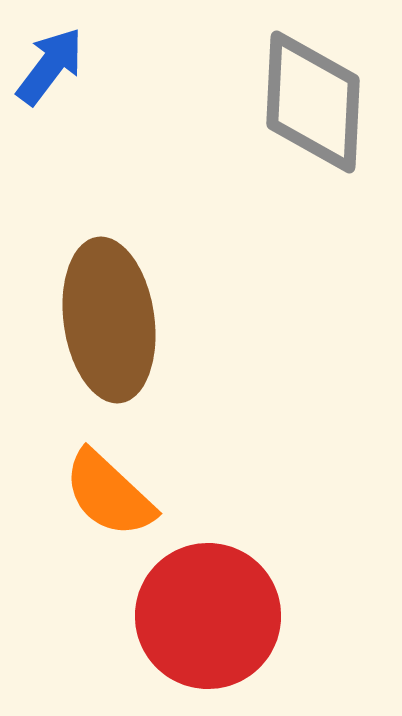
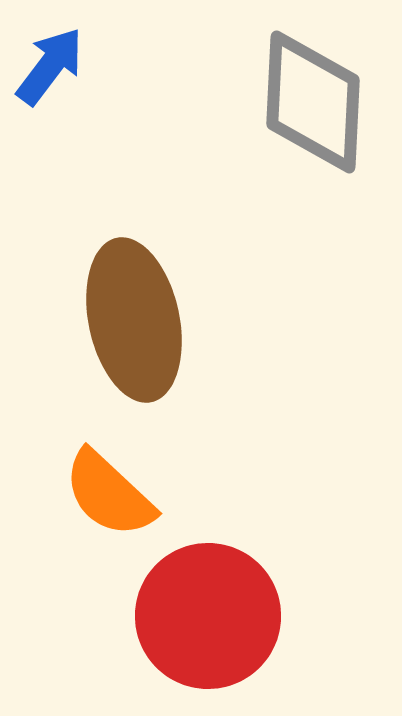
brown ellipse: moved 25 px right; rotated 4 degrees counterclockwise
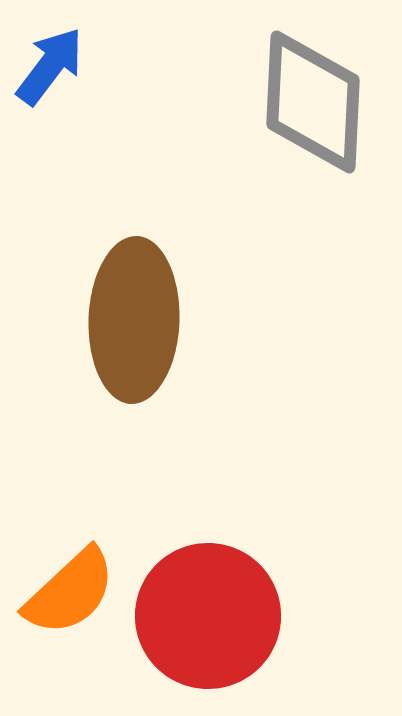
brown ellipse: rotated 14 degrees clockwise
orange semicircle: moved 39 px left, 98 px down; rotated 86 degrees counterclockwise
